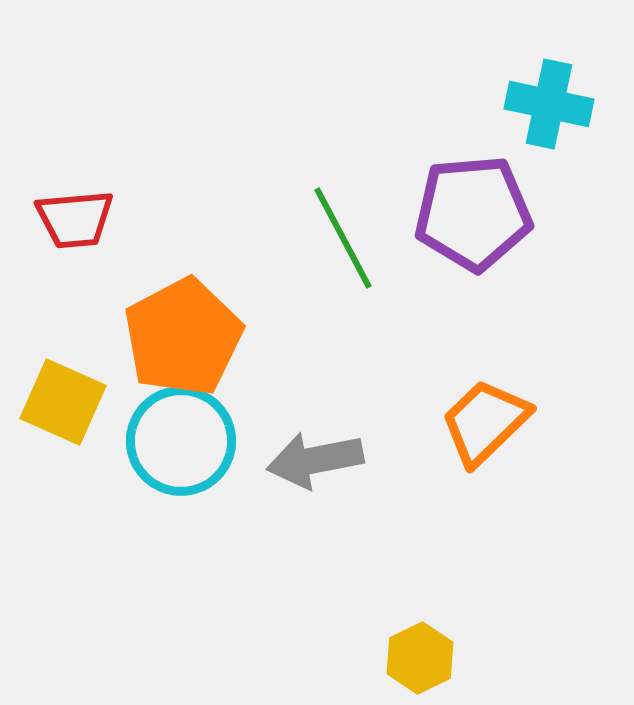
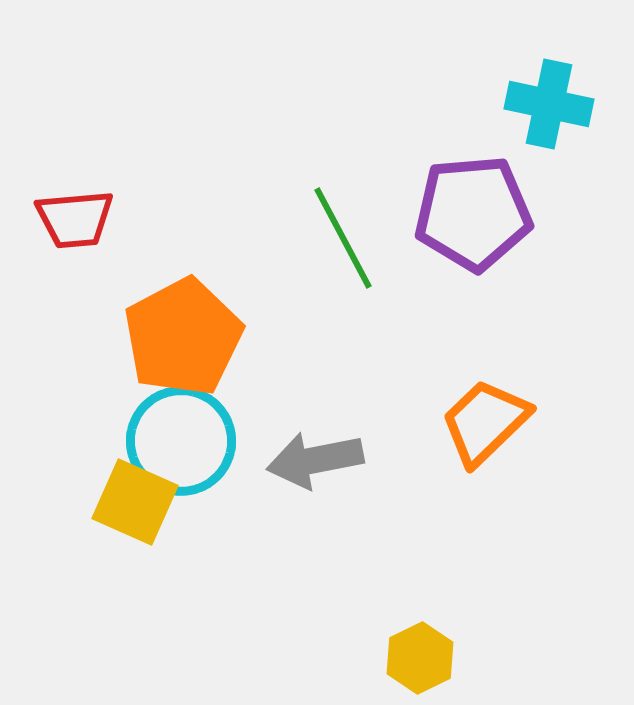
yellow square: moved 72 px right, 100 px down
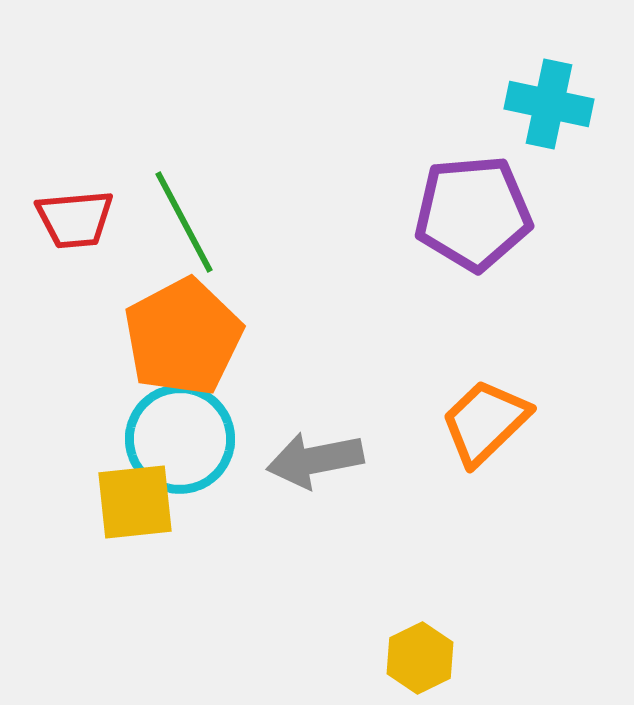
green line: moved 159 px left, 16 px up
cyan circle: moved 1 px left, 2 px up
yellow square: rotated 30 degrees counterclockwise
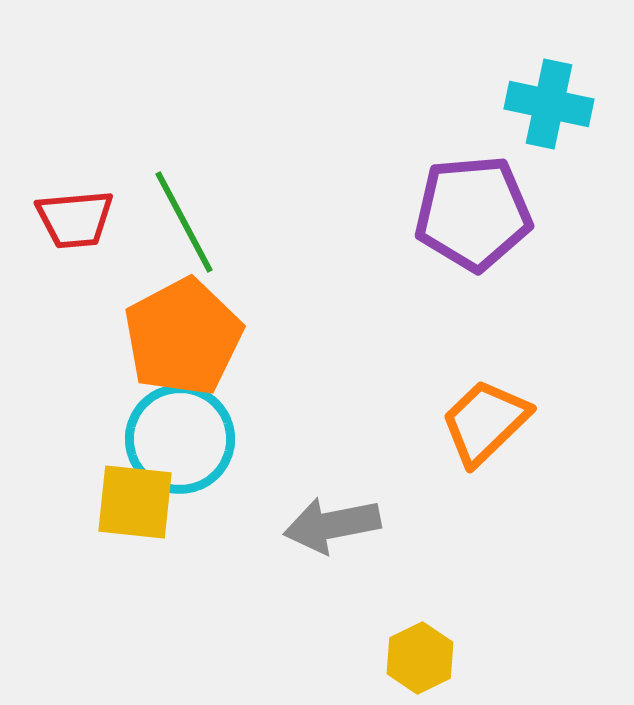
gray arrow: moved 17 px right, 65 px down
yellow square: rotated 12 degrees clockwise
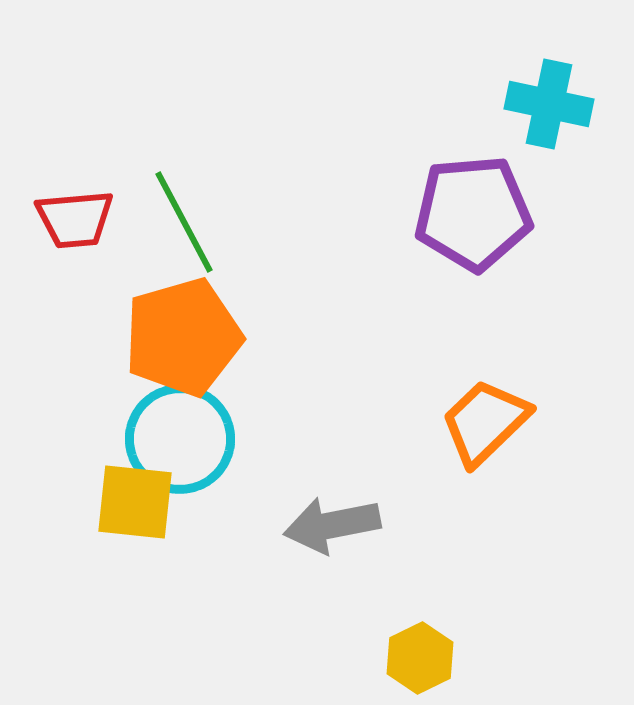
orange pentagon: rotated 12 degrees clockwise
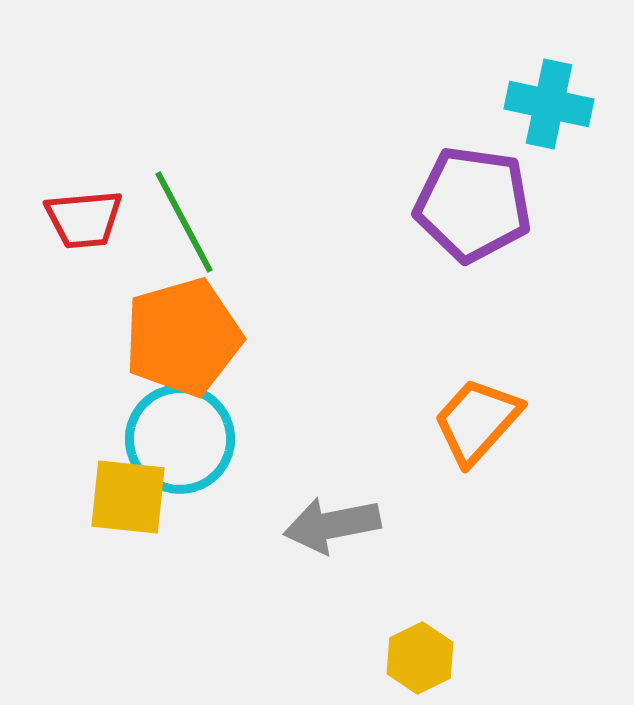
purple pentagon: moved 9 px up; rotated 13 degrees clockwise
red trapezoid: moved 9 px right
orange trapezoid: moved 8 px left, 1 px up; rotated 4 degrees counterclockwise
yellow square: moved 7 px left, 5 px up
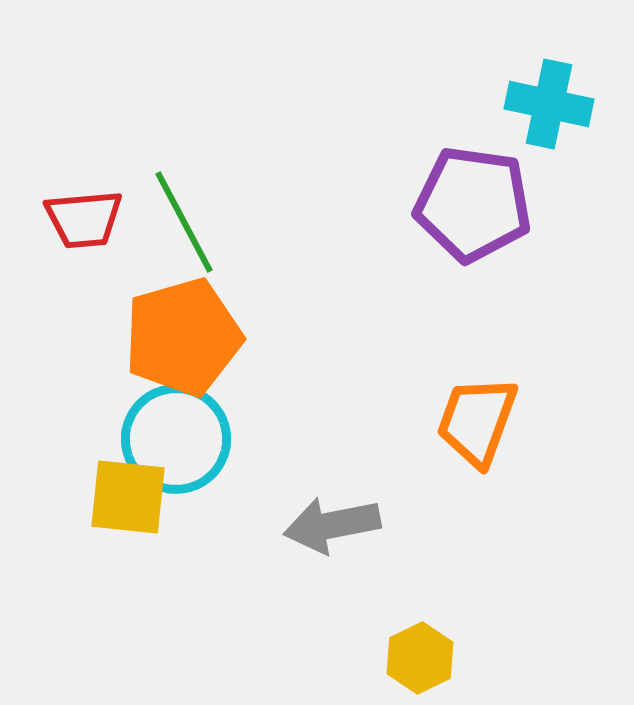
orange trapezoid: rotated 22 degrees counterclockwise
cyan circle: moved 4 px left
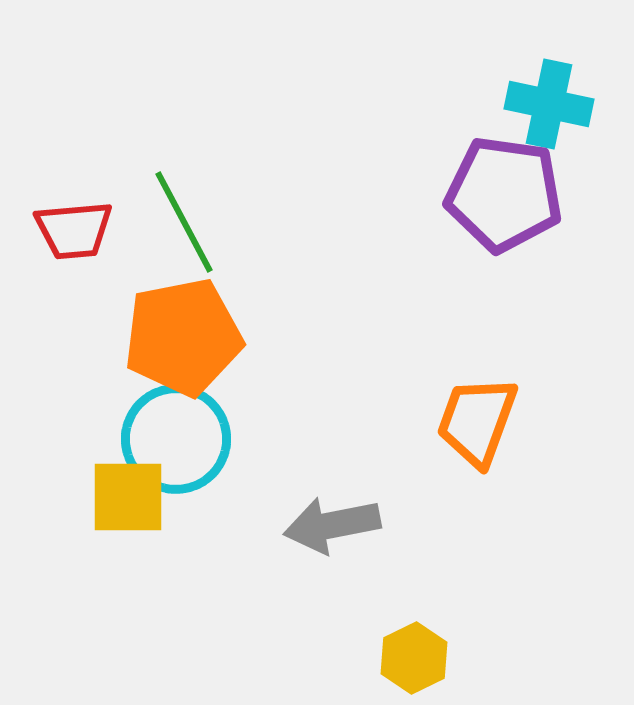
purple pentagon: moved 31 px right, 10 px up
red trapezoid: moved 10 px left, 11 px down
orange pentagon: rotated 5 degrees clockwise
yellow square: rotated 6 degrees counterclockwise
yellow hexagon: moved 6 px left
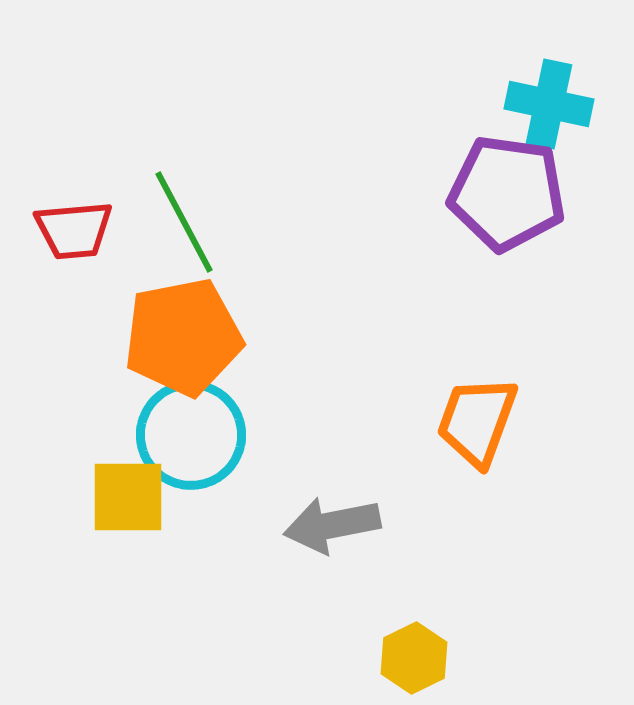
purple pentagon: moved 3 px right, 1 px up
cyan circle: moved 15 px right, 4 px up
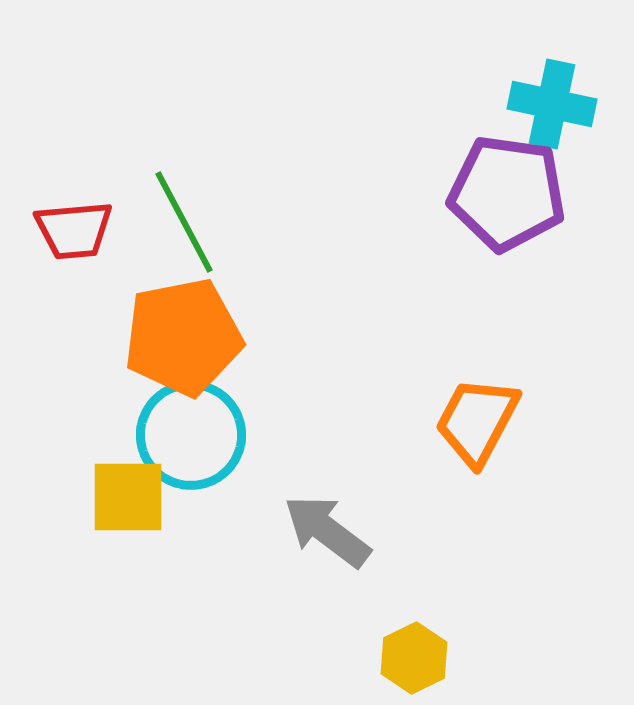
cyan cross: moved 3 px right
orange trapezoid: rotated 8 degrees clockwise
gray arrow: moved 5 px left, 6 px down; rotated 48 degrees clockwise
